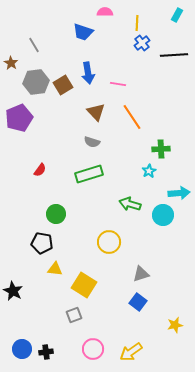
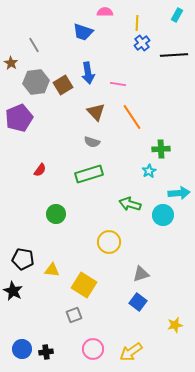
black pentagon: moved 19 px left, 16 px down
yellow triangle: moved 3 px left, 1 px down
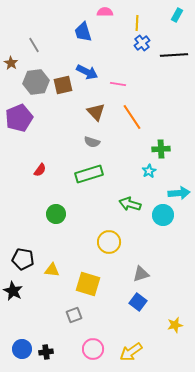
blue trapezoid: rotated 55 degrees clockwise
blue arrow: moved 1 px left, 1 px up; rotated 55 degrees counterclockwise
brown square: rotated 18 degrees clockwise
yellow square: moved 4 px right, 1 px up; rotated 15 degrees counterclockwise
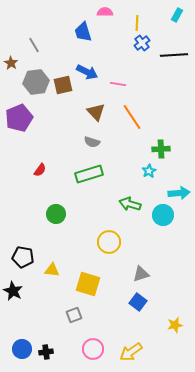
black pentagon: moved 2 px up
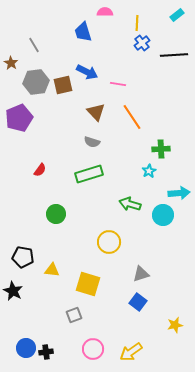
cyan rectangle: rotated 24 degrees clockwise
blue circle: moved 4 px right, 1 px up
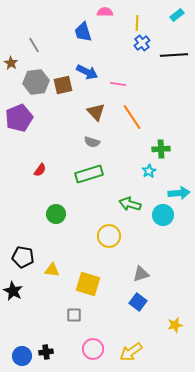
yellow circle: moved 6 px up
gray square: rotated 21 degrees clockwise
blue circle: moved 4 px left, 8 px down
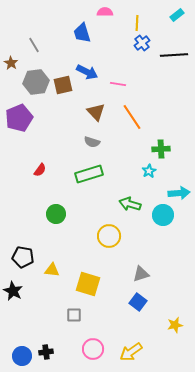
blue trapezoid: moved 1 px left, 1 px down
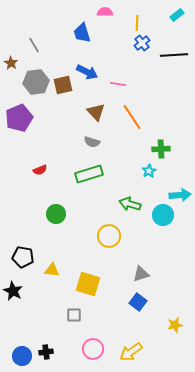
red semicircle: rotated 32 degrees clockwise
cyan arrow: moved 1 px right, 2 px down
